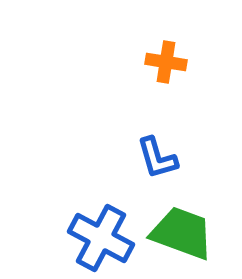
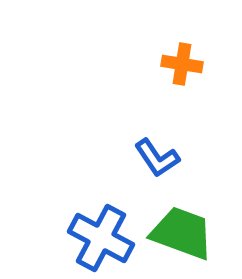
orange cross: moved 16 px right, 2 px down
blue L-shape: rotated 18 degrees counterclockwise
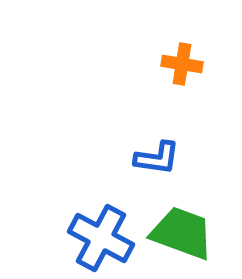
blue L-shape: rotated 48 degrees counterclockwise
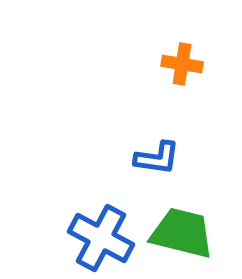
green trapezoid: rotated 6 degrees counterclockwise
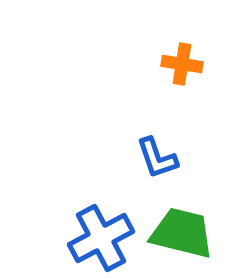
blue L-shape: rotated 63 degrees clockwise
blue cross: rotated 34 degrees clockwise
